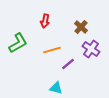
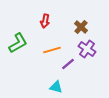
purple cross: moved 4 px left
cyan triangle: moved 1 px up
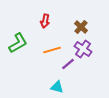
purple cross: moved 4 px left
cyan triangle: moved 1 px right
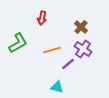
red arrow: moved 3 px left, 3 px up
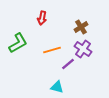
brown cross: rotated 16 degrees clockwise
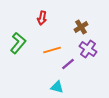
green L-shape: rotated 20 degrees counterclockwise
purple cross: moved 5 px right
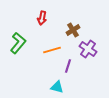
brown cross: moved 8 px left, 3 px down
purple line: moved 2 px down; rotated 32 degrees counterclockwise
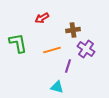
red arrow: rotated 48 degrees clockwise
brown cross: rotated 24 degrees clockwise
green L-shape: rotated 50 degrees counterclockwise
purple cross: moved 2 px left
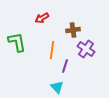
green L-shape: moved 1 px left, 1 px up
orange line: rotated 66 degrees counterclockwise
purple line: moved 3 px left
cyan triangle: rotated 32 degrees clockwise
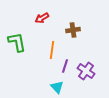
purple cross: moved 22 px down
